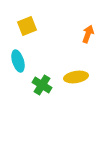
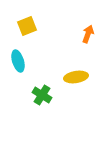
green cross: moved 10 px down
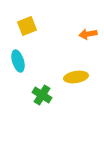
orange arrow: rotated 120 degrees counterclockwise
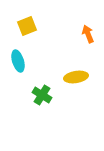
orange arrow: rotated 78 degrees clockwise
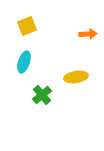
orange arrow: rotated 108 degrees clockwise
cyan ellipse: moved 6 px right, 1 px down; rotated 35 degrees clockwise
green cross: rotated 18 degrees clockwise
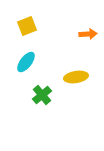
cyan ellipse: moved 2 px right; rotated 20 degrees clockwise
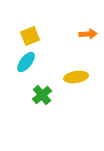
yellow square: moved 3 px right, 10 px down
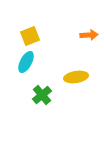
orange arrow: moved 1 px right, 1 px down
cyan ellipse: rotated 10 degrees counterclockwise
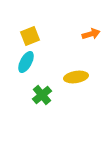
orange arrow: moved 2 px right, 1 px up; rotated 12 degrees counterclockwise
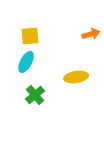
yellow square: rotated 18 degrees clockwise
green cross: moved 7 px left
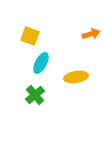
yellow square: rotated 24 degrees clockwise
cyan ellipse: moved 15 px right, 1 px down
